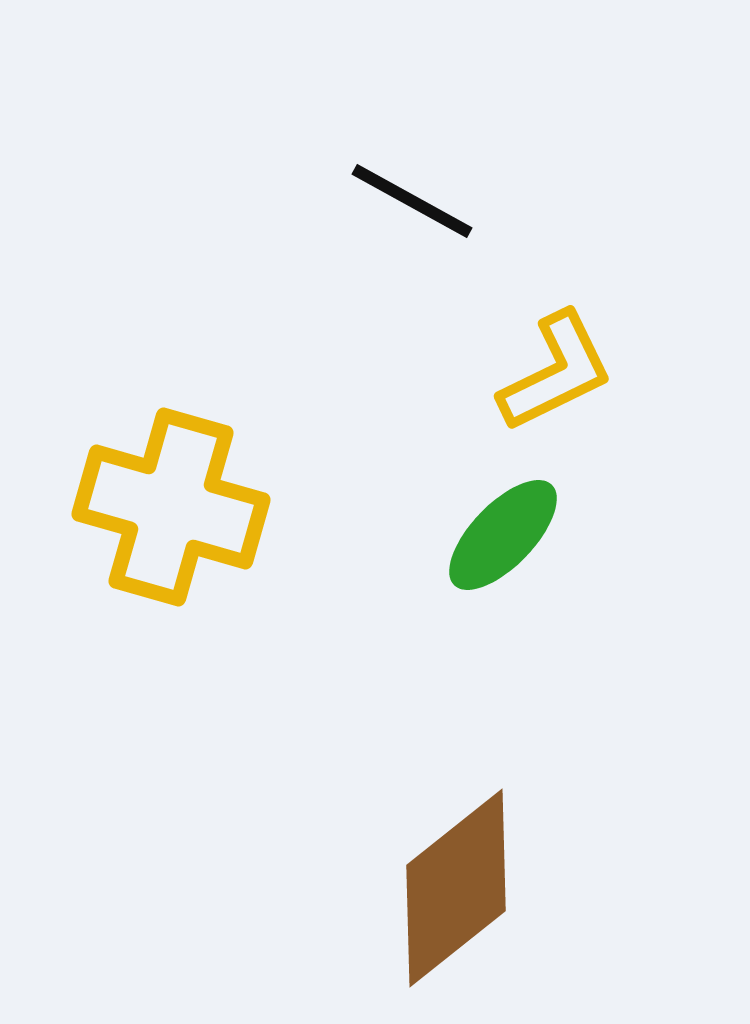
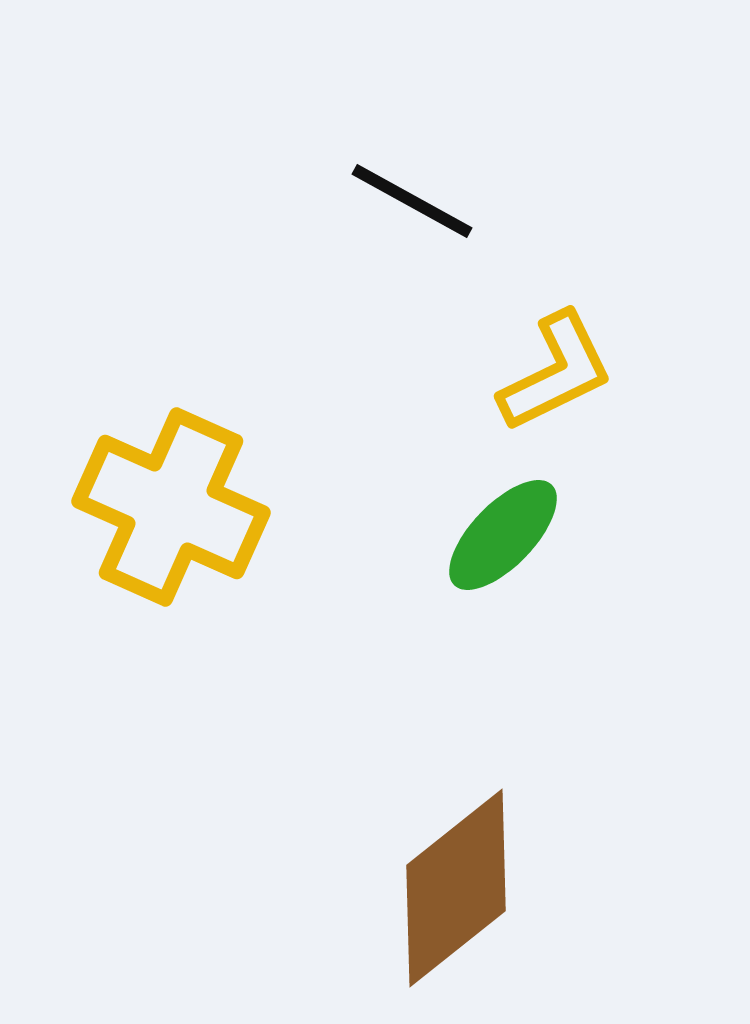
yellow cross: rotated 8 degrees clockwise
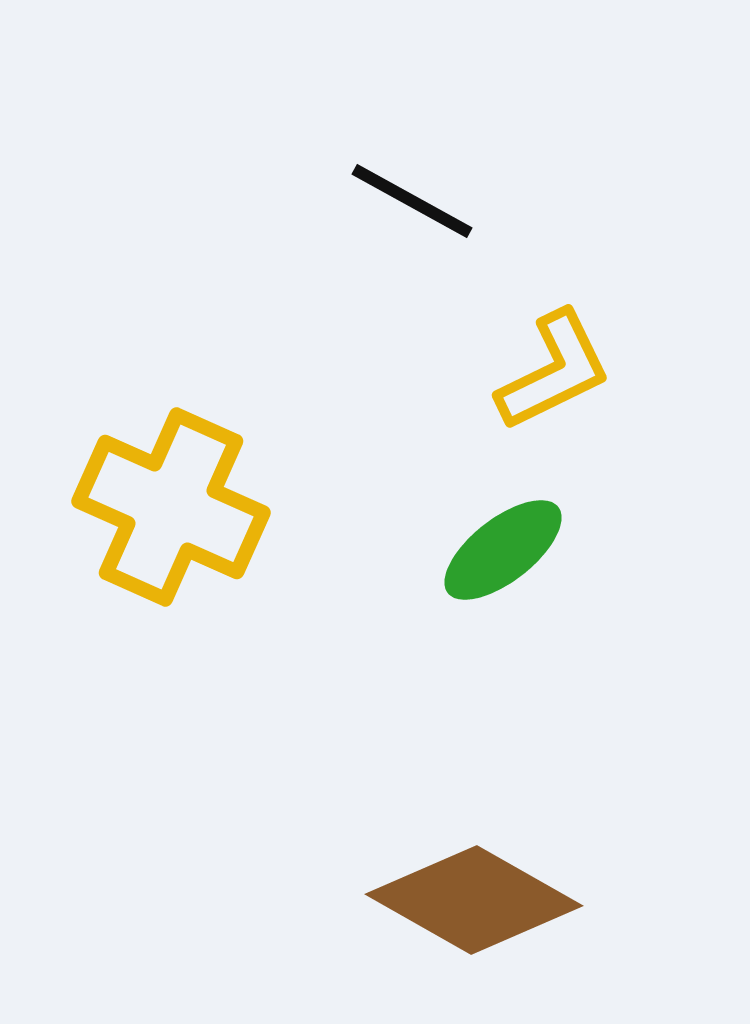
yellow L-shape: moved 2 px left, 1 px up
green ellipse: moved 15 px down; rotated 8 degrees clockwise
brown diamond: moved 18 px right, 12 px down; rotated 68 degrees clockwise
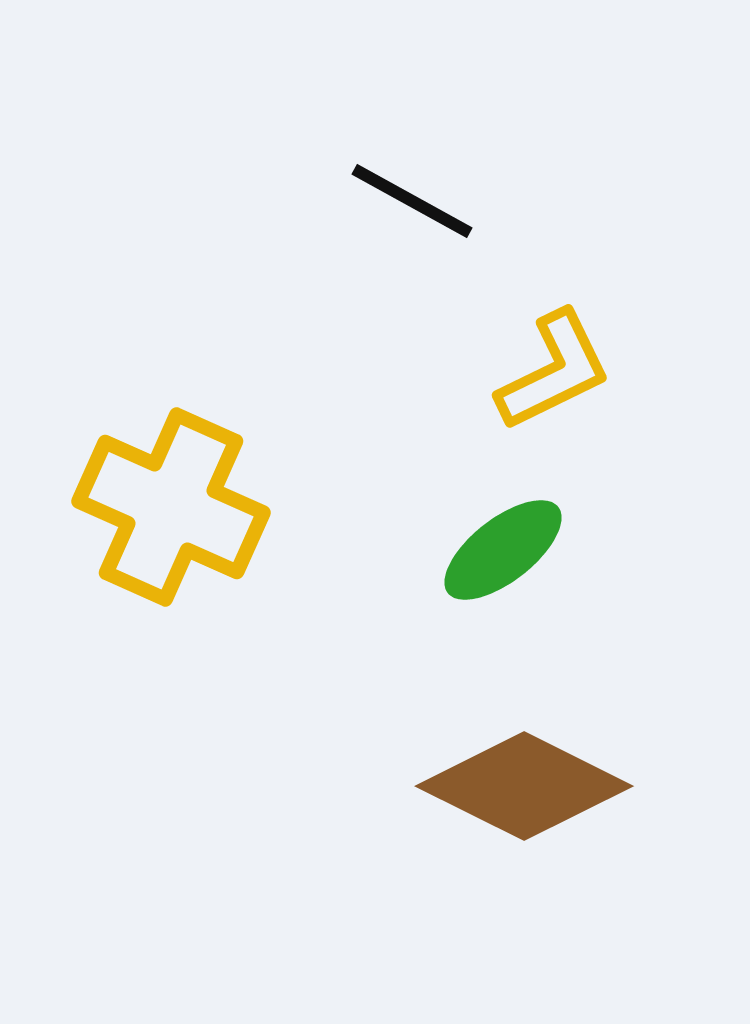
brown diamond: moved 50 px right, 114 px up; rotated 3 degrees counterclockwise
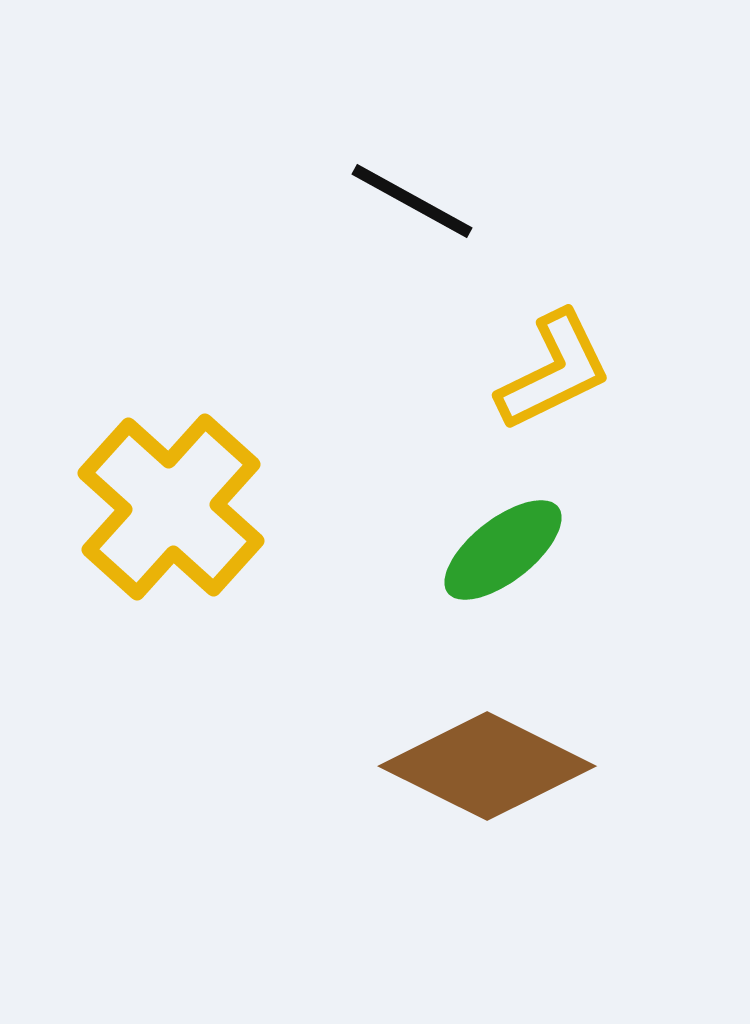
yellow cross: rotated 18 degrees clockwise
brown diamond: moved 37 px left, 20 px up
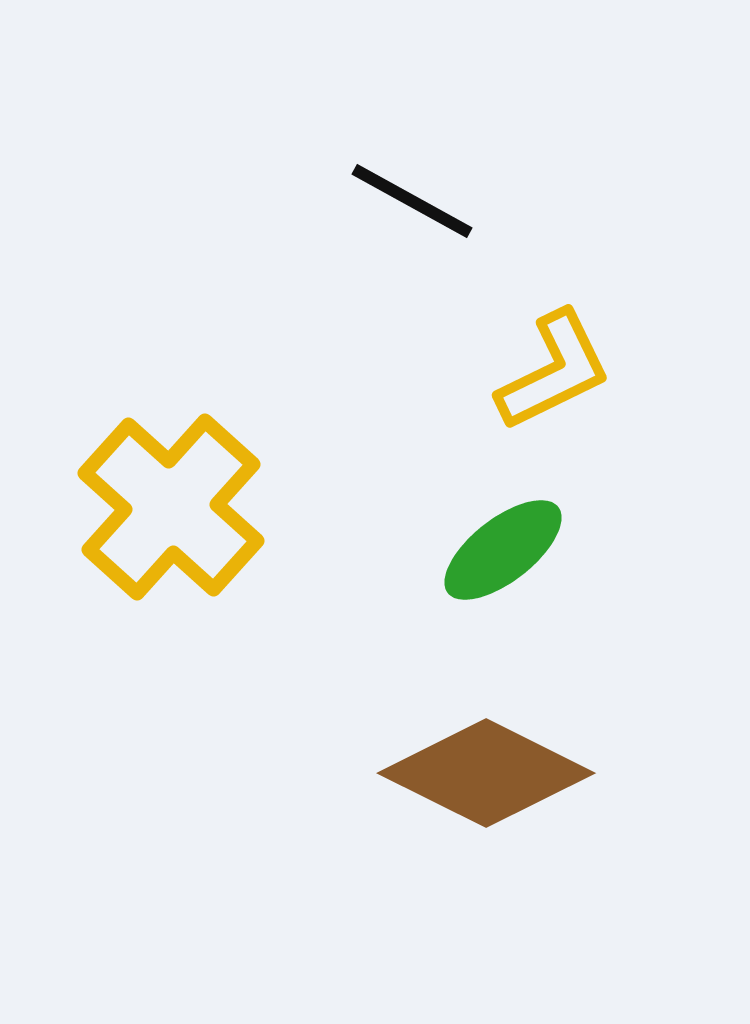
brown diamond: moved 1 px left, 7 px down
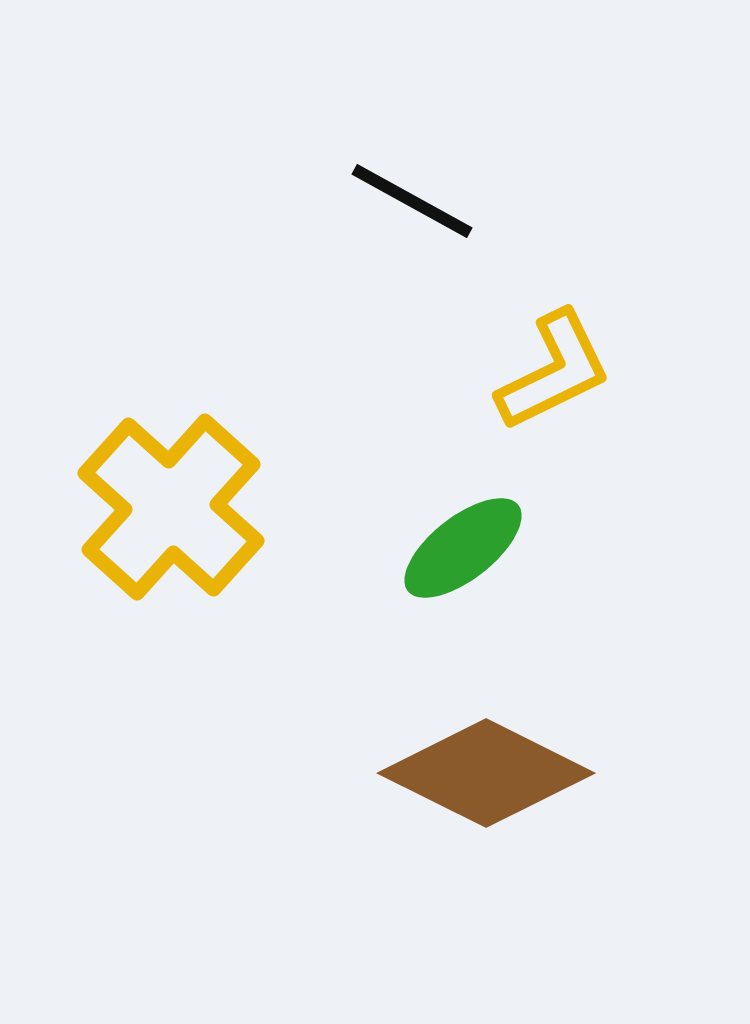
green ellipse: moved 40 px left, 2 px up
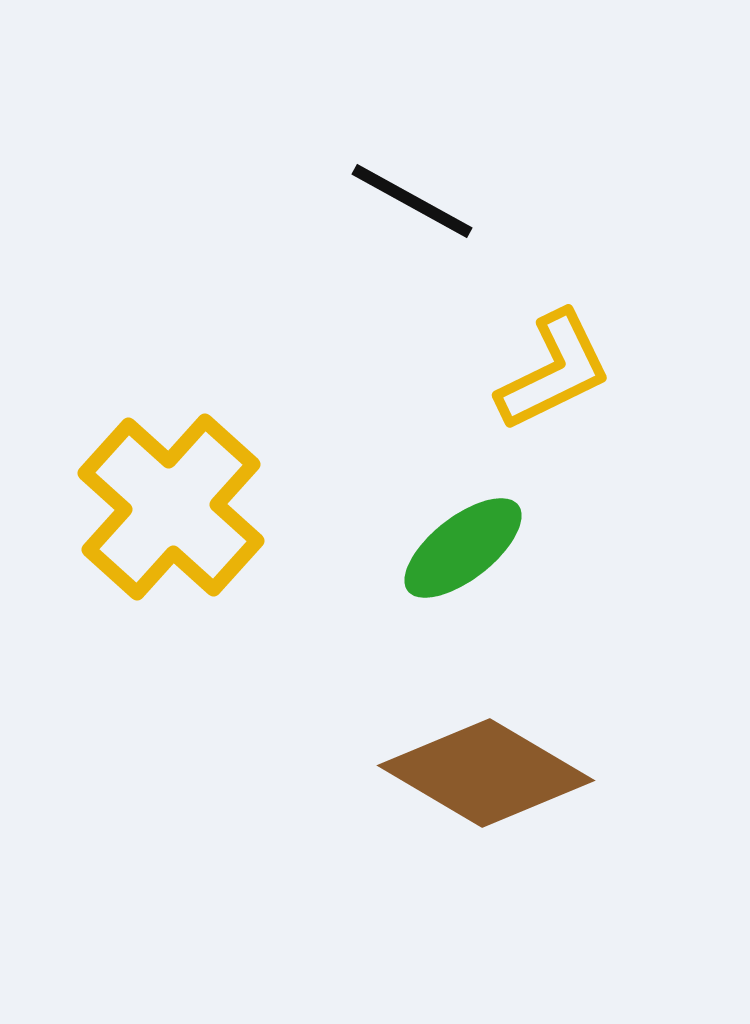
brown diamond: rotated 4 degrees clockwise
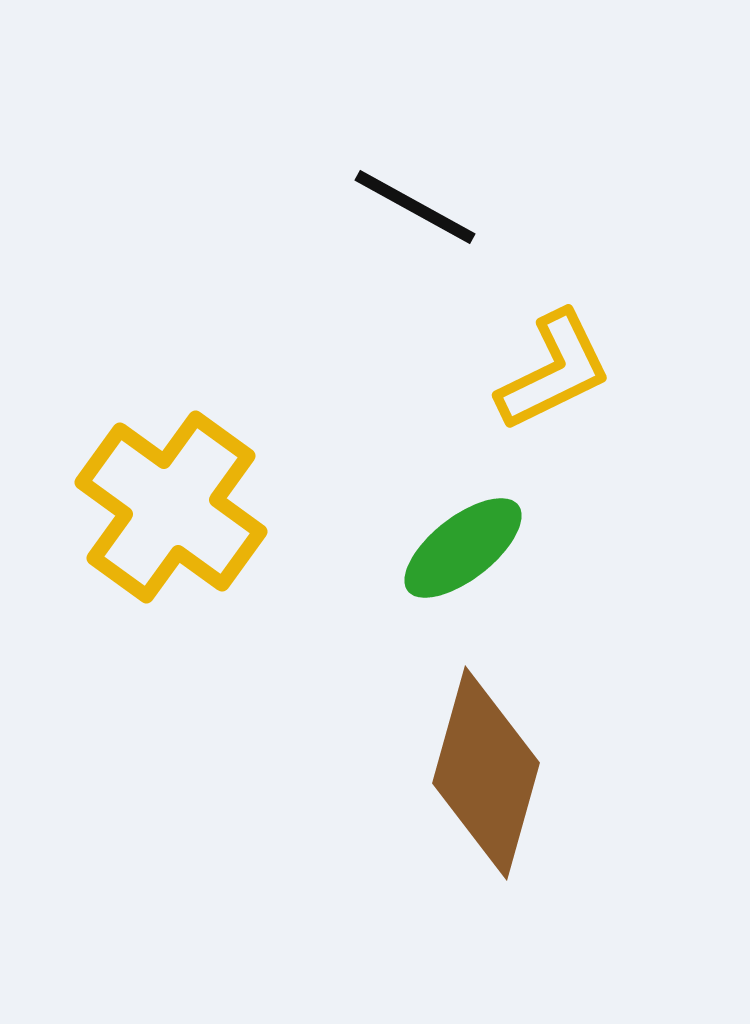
black line: moved 3 px right, 6 px down
yellow cross: rotated 6 degrees counterclockwise
brown diamond: rotated 75 degrees clockwise
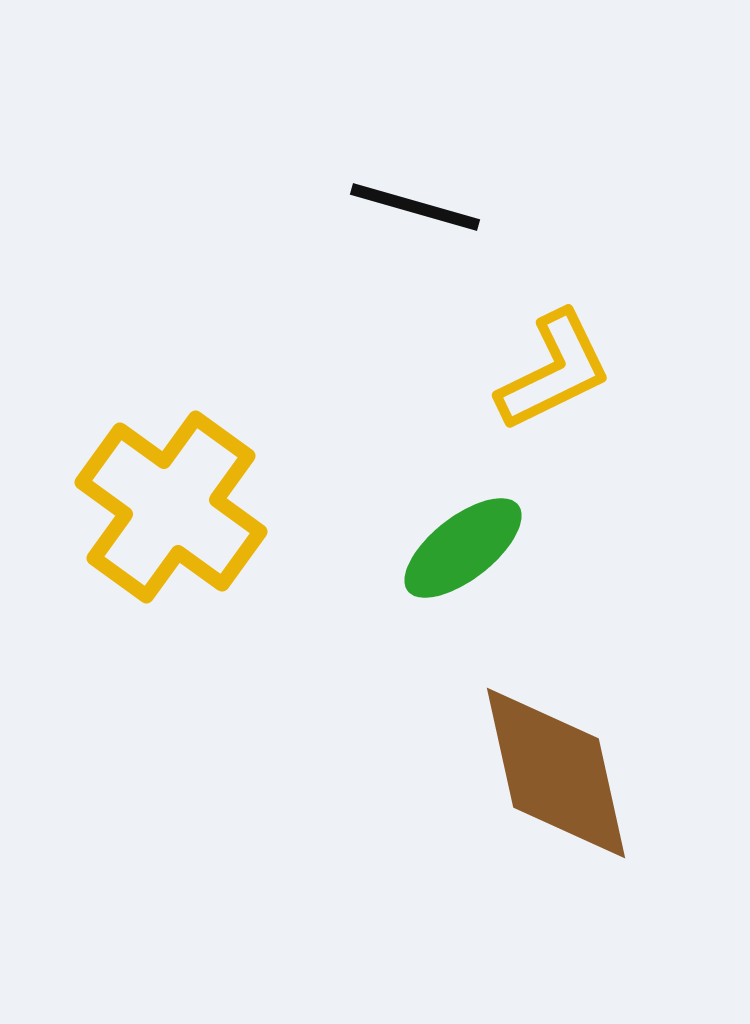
black line: rotated 13 degrees counterclockwise
brown diamond: moved 70 px right; rotated 28 degrees counterclockwise
